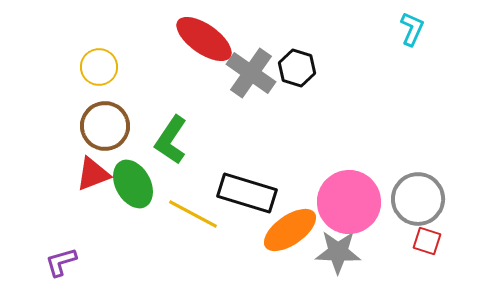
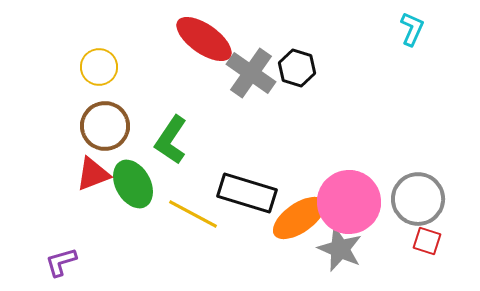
orange ellipse: moved 9 px right, 12 px up
gray star: moved 2 px right, 3 px up; rotated 21 degrees clockwise
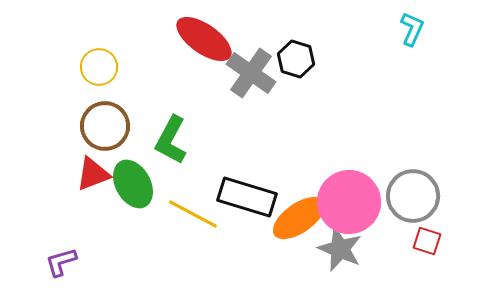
black hexagon: moved 1 px left, 9 px up
green L-shape: rotated 6 degrees counterclockwise
black rectangle: moved 4 px down
gray circle: moved 5 px left, 3 px up
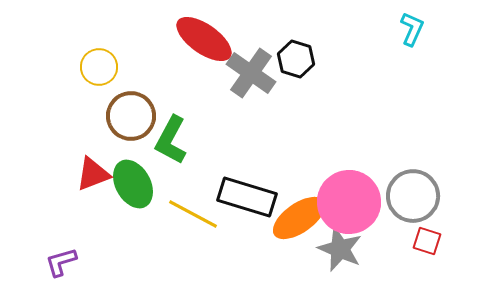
brown circle: moved 26 px right, 10 px up
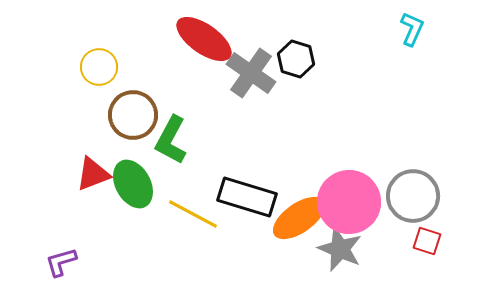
brown circle: moved 2 px right, 1 px up
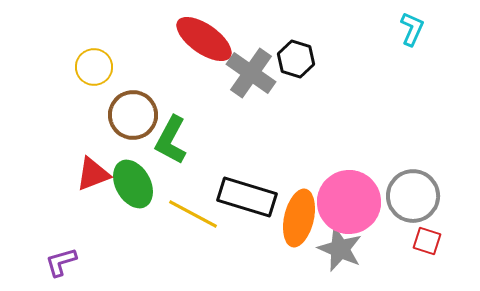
yellow circle: moved 5 px left
orange ellipse: rotated 42 degrees counterclockwise
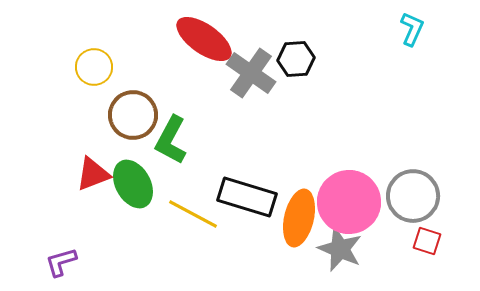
black hexagon: rotated 21 degrees counterclockwise
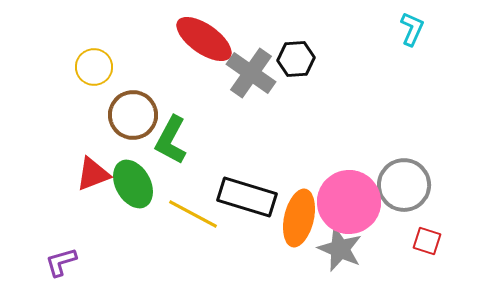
gray circle: moved 9 px left, 11 px up
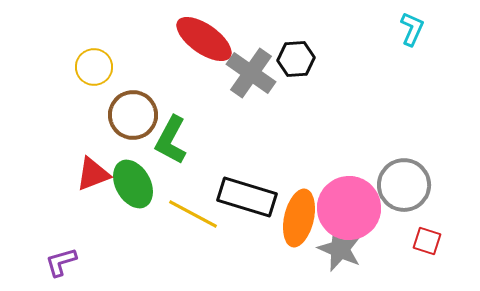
pink circle: moved 6 px down
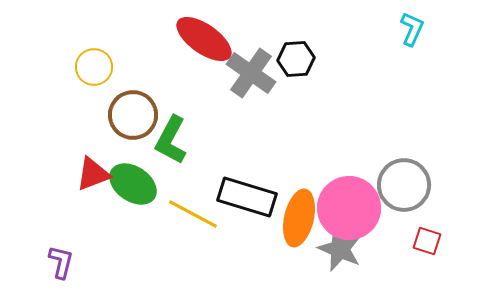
green ellipse: rotated 27 degrees counterclockwise
purple L-shape: rotated 120 degrees clockwise
